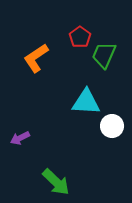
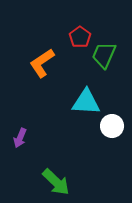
orange L-shape: moved 6 px right, 5 px down
purple arrow: rotated 42 degrees counterclockwise
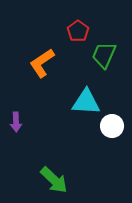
red pentagon: moved 2 px left, 6 px up
purple arrow: moved 4 px left, 16 px up; rotated 24 degrees counterclockwise
green arrow: moved 2 px left, 2 px up
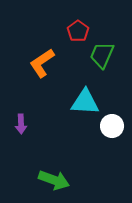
green trapezoid: moved 2 px left
cyan triangle: moved 1 px left
purple arrow: moved 5 px right, 2 px down
green arrow: rotated 24 degrees counterclockwise
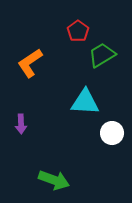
green trapezoid: rotated 36 degrees clockwise
orange L-shape: moved 12 px left
white circle: moved 7 px down
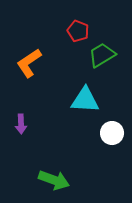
red pentagon: rotated 15 degrees counterclockwise
orange L-shape: moved 1 px left
cyan triangle: moved 2 px up
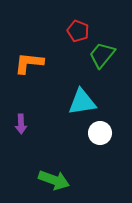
green trapezoid: rotated 20 degrees counterclockwise
orange L-shape: rotated 40 degrees clockwise
cyan triangle: moved 3 px left, 2 px down; rotated 12 degrees counterclockwise
white circle: moved 12 px left
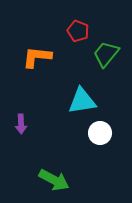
green trapezoid: moved 4 px right, 1 px up
orange L-shape: moved 8 px right, 6 px up
cyan triangle: moved 1 px up
green arrow: rotated 8 degrees clockwise
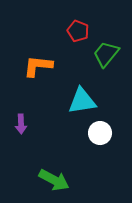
orange L-shape: moved 1 px right, 9 px down
